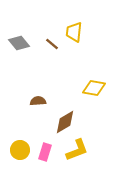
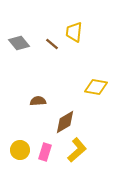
yellow diamond: moved 2 px right, 1 px up
yellow L-shape: rotated 20 degrees counterclockwise
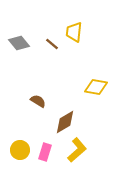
brown semicircle: rotated 35 degrees clockwise
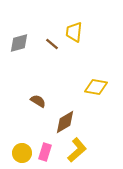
gray diamond: rotated 65 degrees counterclockwise
yellow circle: moved 2 px right, 3 px down
